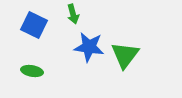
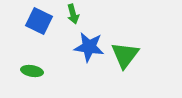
blue square: moved 5 px right, 4 px up
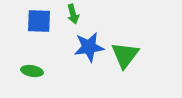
blue square: rotated 24 degrees counterclockwise
blue star: rotated 16 degrees counterclockwise
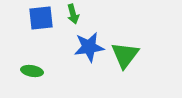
blue square: moved 2 px right, 3 px up; rotated 8 degrees counterclockwise
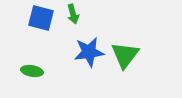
blue square: rotated 20 degrees clockwise
blue star: moved 5 px down
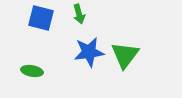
green arrow: moved 6 px right
